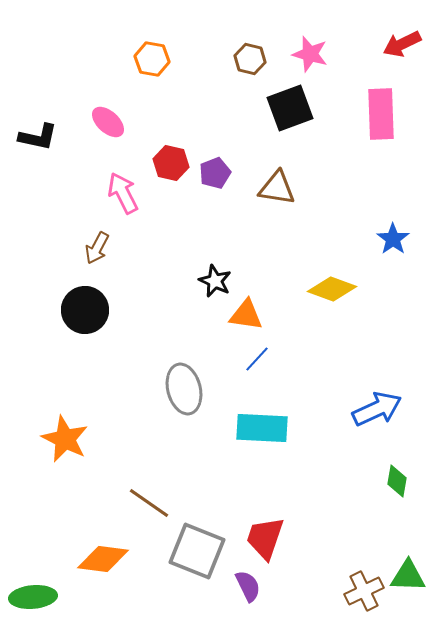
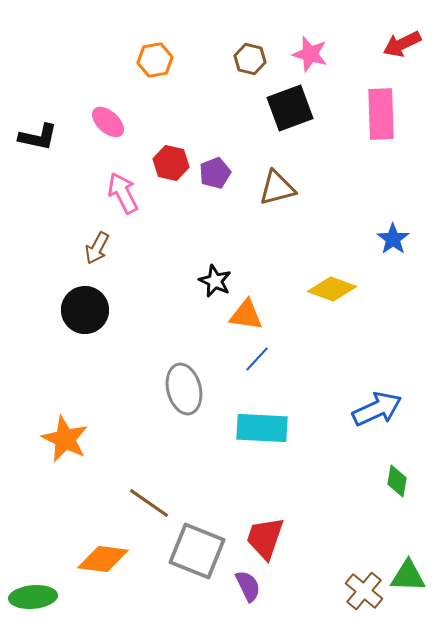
orange hexagon: moved 3 px right, 1 px down; rotated 20 degrees counterclockwise
brown triangle: rotated 24 degrees counterclockwise
brown cross: rotated 24 degrees counterclockwise
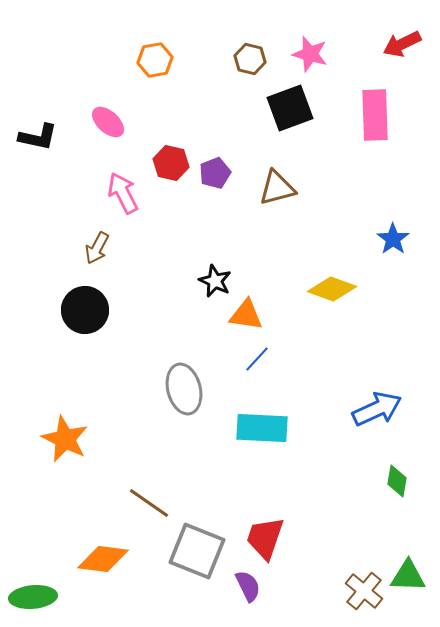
pink rectangle: moved 6 px left, 1 px down
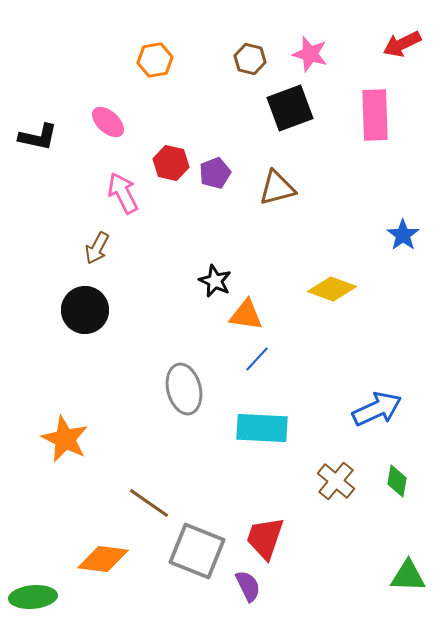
blue star: moved 10 px right, 4 px up
brown cross: moved 28 px left, 110 px up
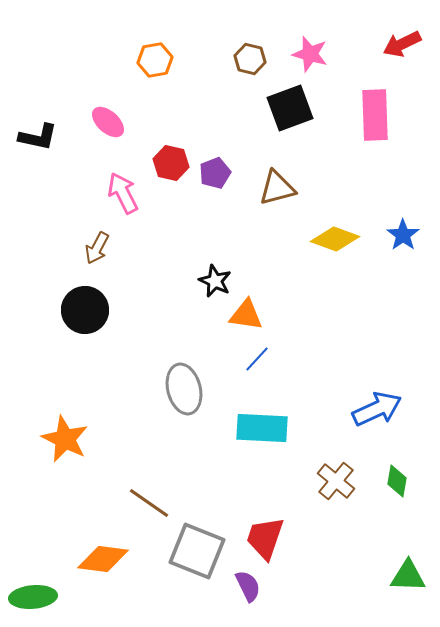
yellow diamond: moved 3 px right, 50 px up
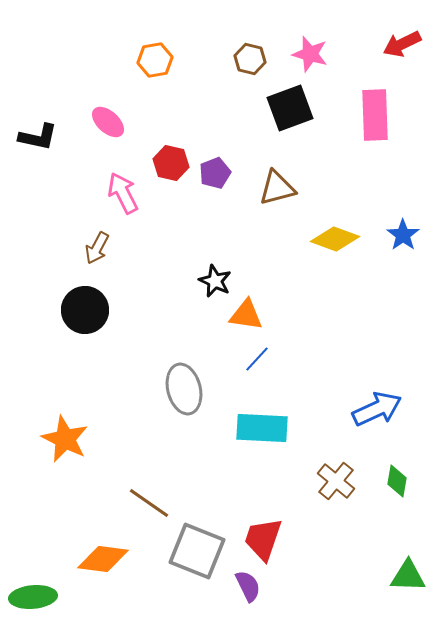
red trapezoid: moved 2 px left, 1 px down
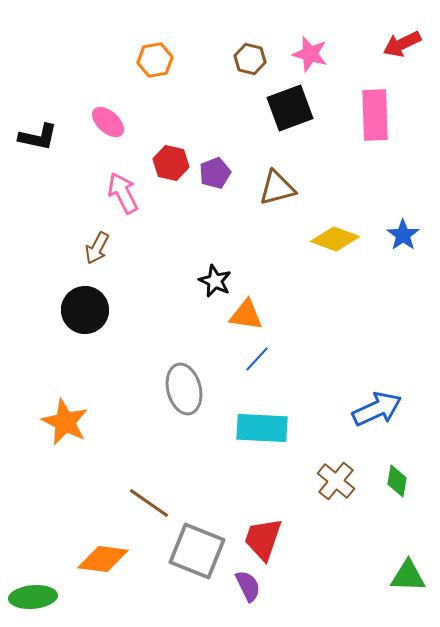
orange star: moved 17 px up
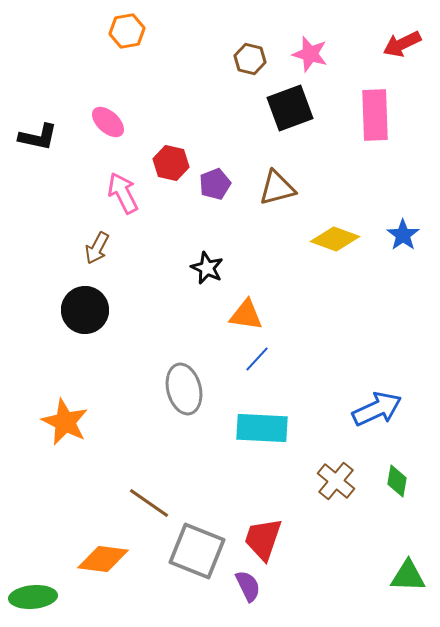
orange hexagon: moved 28 px left, 29 px up
purple pentagon: moved 11 px down
black star: moved 8 px left, 13 px up
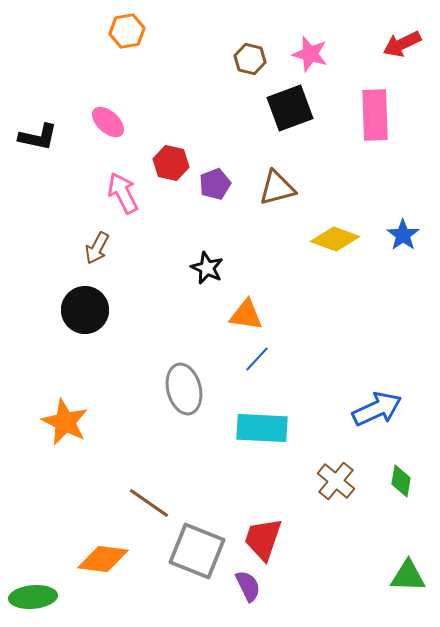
green diamond: moved 4 px right
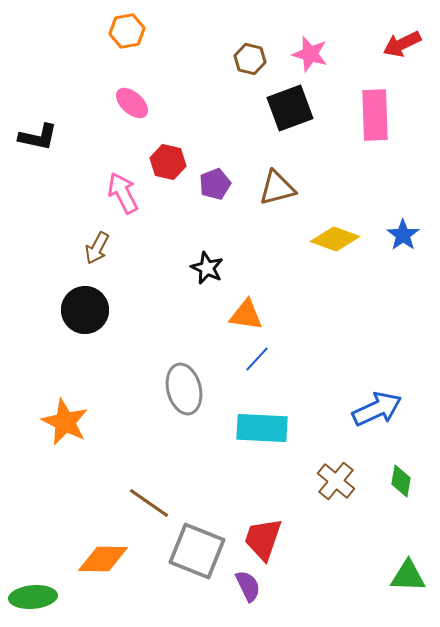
pink ellipse: moved 24 px right, 19 px up
red hexagon: moved 3 px left, 1 px up
orange diamond: rotated 6 degrees counterclockwise
